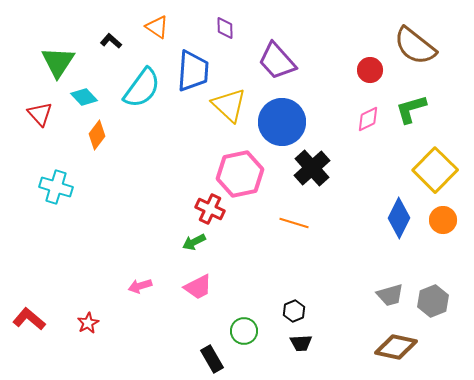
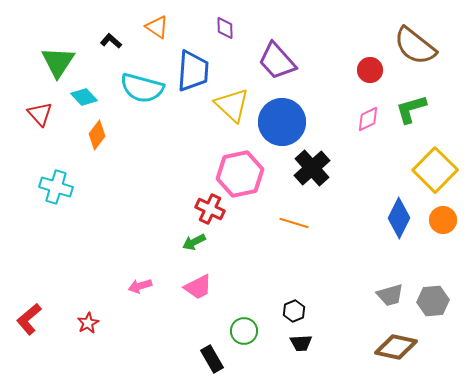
cyan semicircle: rotated 69 degrees clockwise
yellow triangle: moved 3 px right
gray hexagon: rotated 16 degrees clockwise
red L-shape: rotated 80 degrees counterclockwise
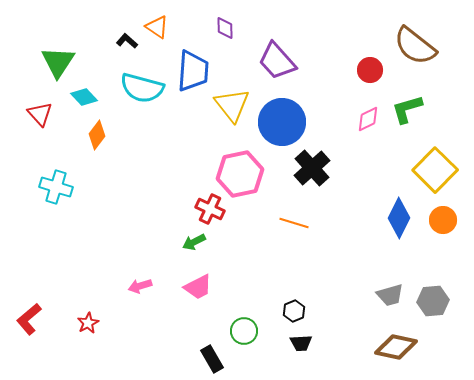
black L-shape: moved 16 px right
yellow triangle: rotated 9 degrees clockwise
green L-shape: moved 4 px left
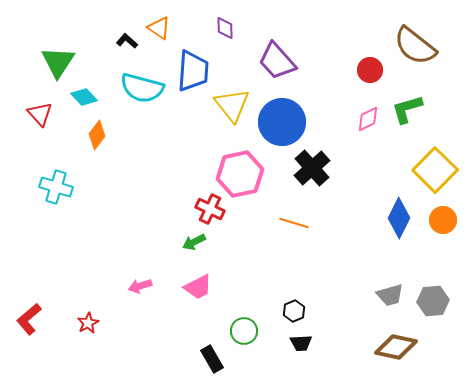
orange triangle: moved 2 px right, 1 px down
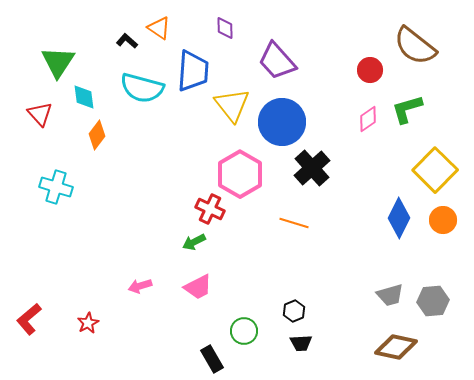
cyan diamond: rotated 36 degrees clockwise
pink diamond: rotated 8 degrees counterclockwise
pink hexagon: rotated 18 degrees counterclockwise
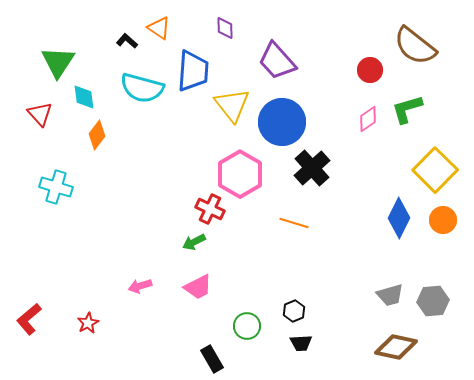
green circle: moved 3 px right, 5 px up
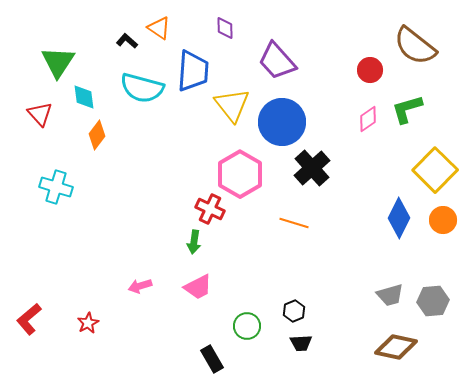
green arrow: rotated 55 degrees counterclockwise
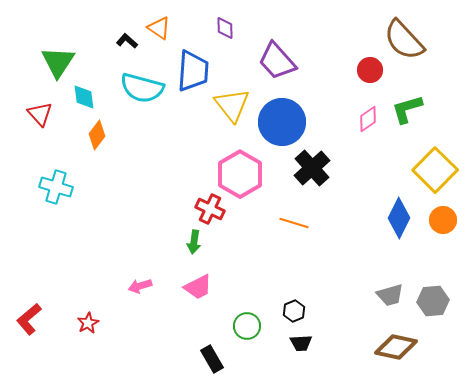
brown semicircle: moved 11 px left, 6 px up; rotated 9 degrees clockwise
